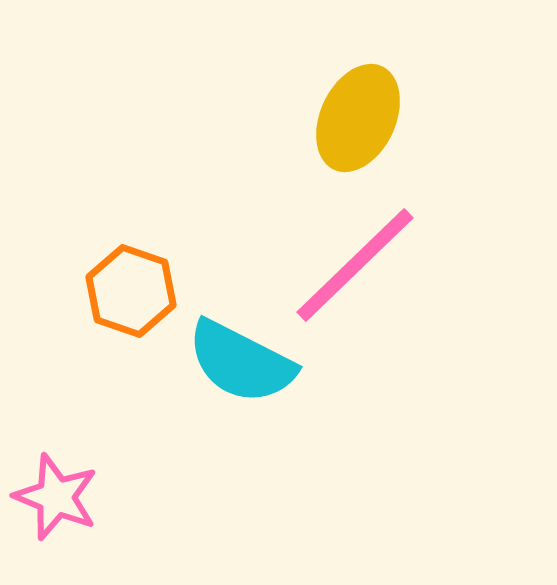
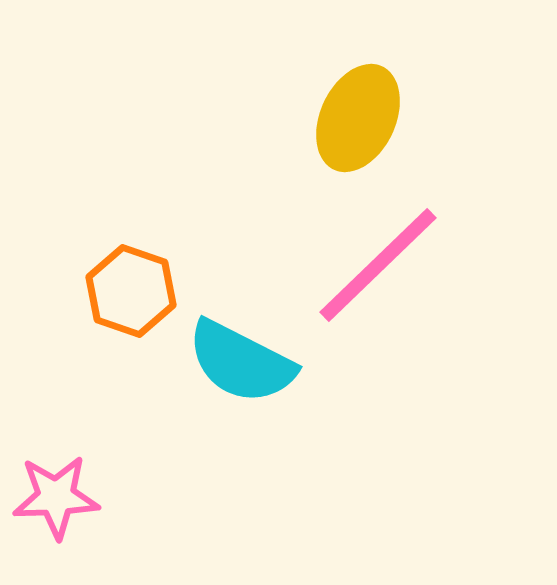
pink line: moved 23 px right
pink star: rotated 24 degrees counterclockwise
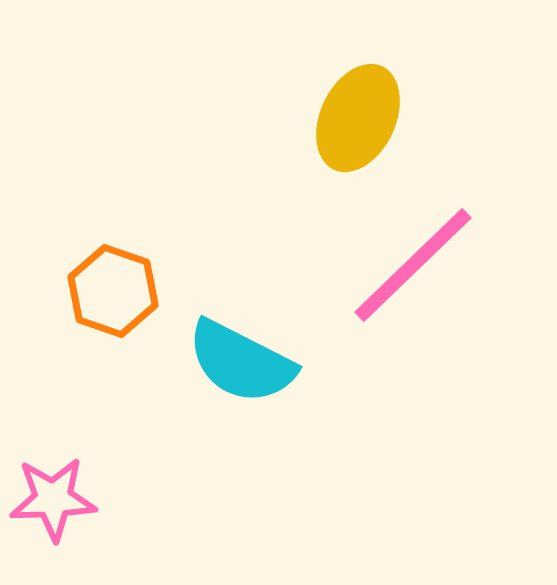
pink line: moved 35 px right
orange hexagon: moved 18 px left
pink star: moved 3 px left, 2 px down
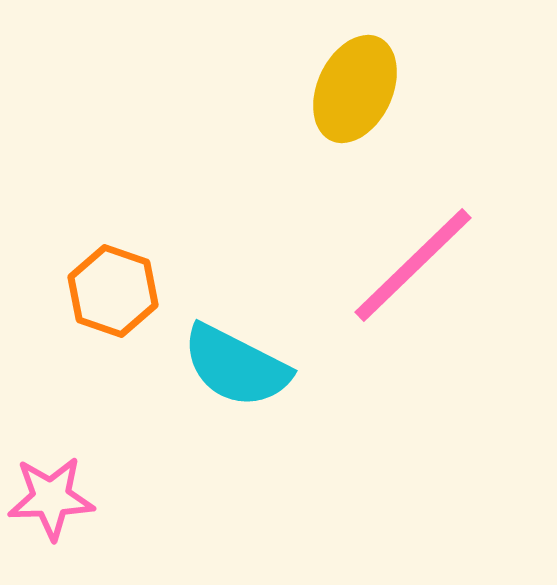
yellow ellipse: moved 3 px left, 29 px up
cyan semicircle: moved 5 px left, 4 px down
pink star: moved 2 px left, 1 px up
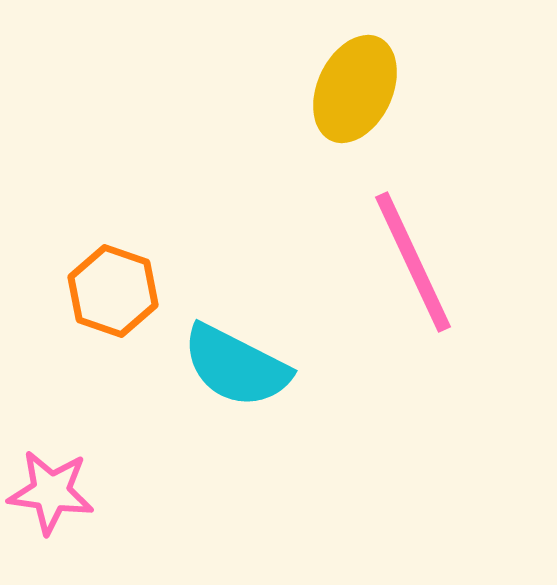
pink line: moved 3 px up; rotated 71 degrees counterclockwise
pink star: moved 6 px up; rotated 10 degrees clockwise
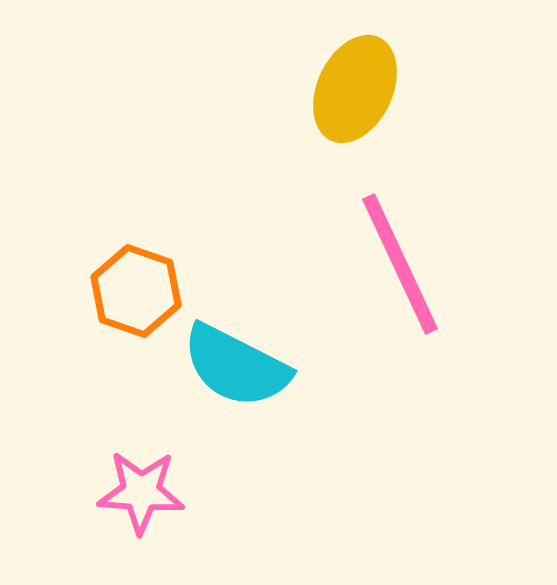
pink line: moved 13 px left, 2 px down
orange hexagon: moved 23 px right
pink star: moved 90 px right; rotated 4 degrees counterclockwise
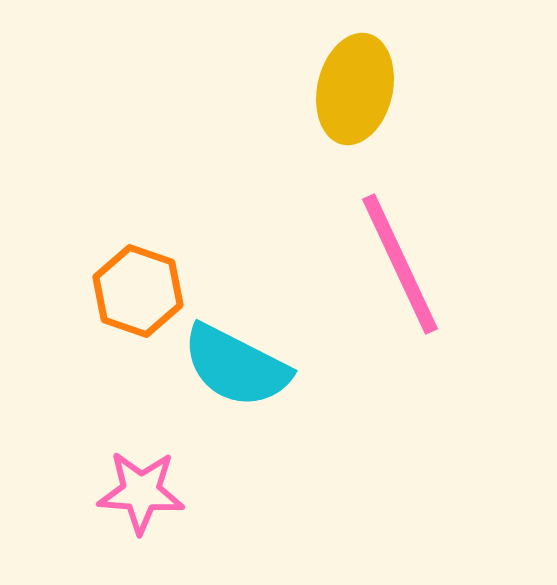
yellow ellipse: rotated 12 degrees counterclockwise
orange hexagon: moved 2 px right
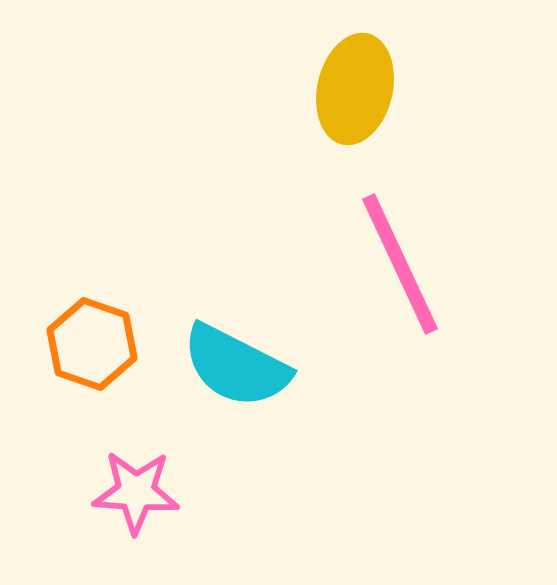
orange hexagon: moved 46 px left, 53 px down
pink star: moved 5 px left
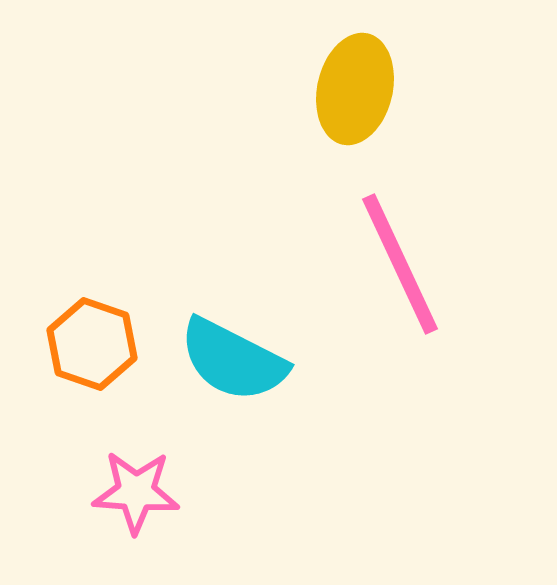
cyan semicircle: moved 3 px left, 6 px up
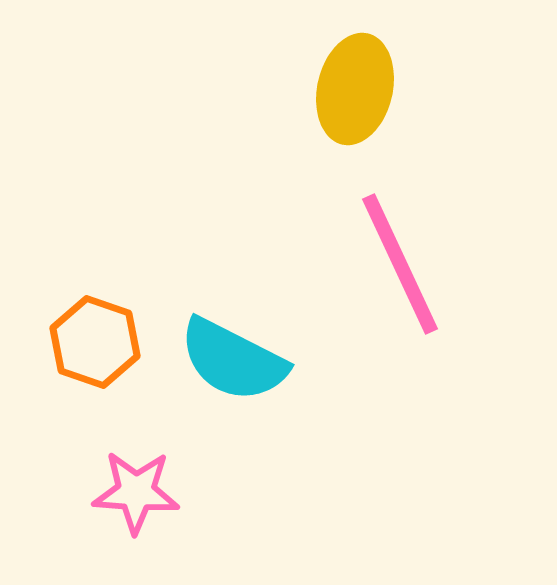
orange hexagon: moved 3 px right, 2 px up
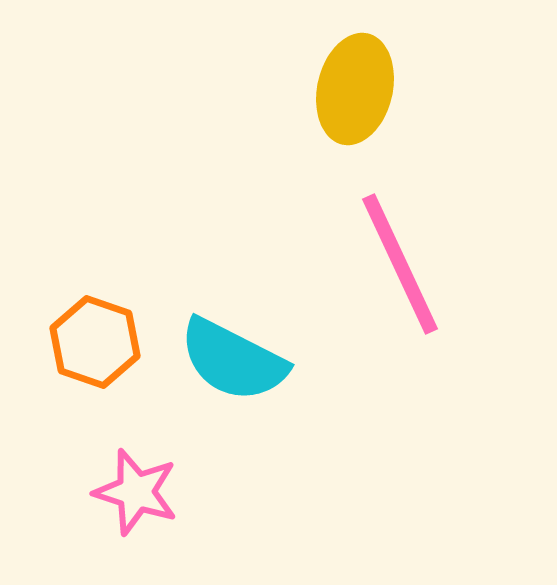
pink star: rotated 14 degrees clockwise
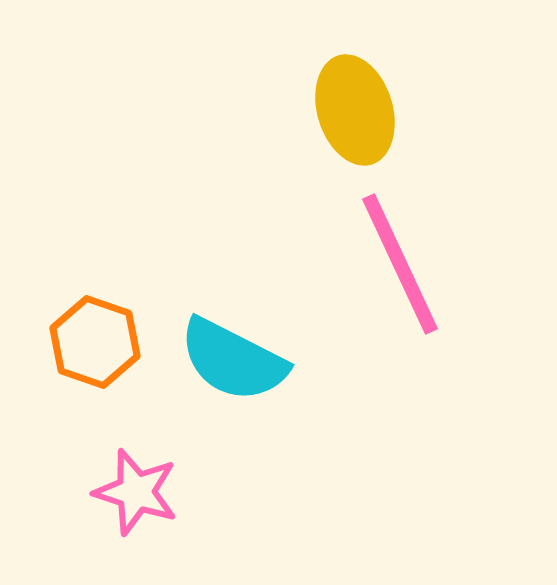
yellow ellipse: moved 21 px down; rotated 30 degrees counterclockwise
